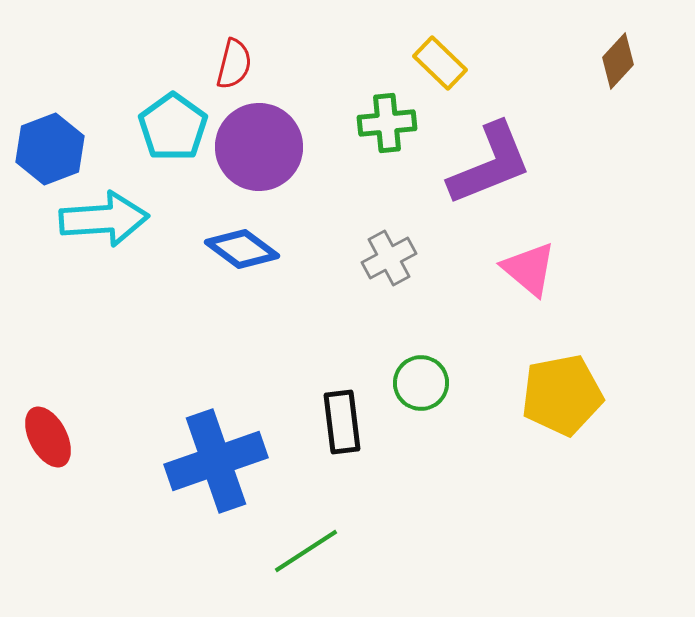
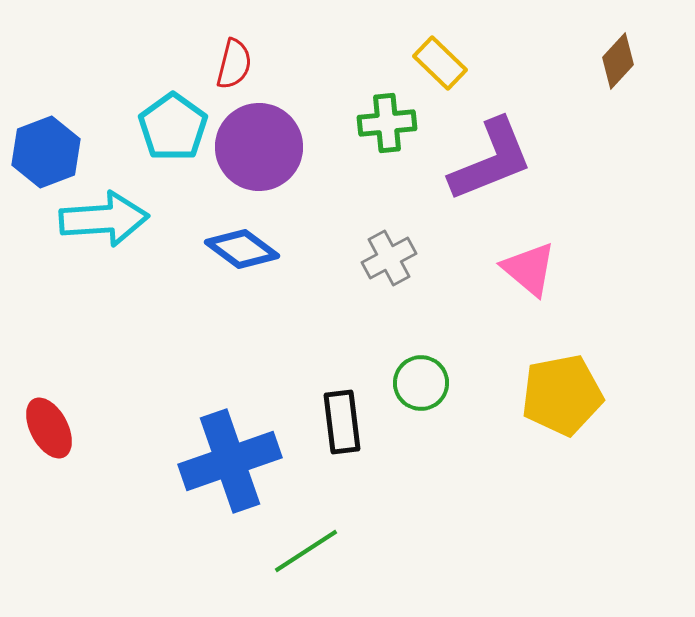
blue hexagon: moved 4 px left, 3 px down
purple L-shape: moved 1 px right, 4 px up
red ellipse: moved 1 px right, 9 px up
blue cross: moved 14 px right
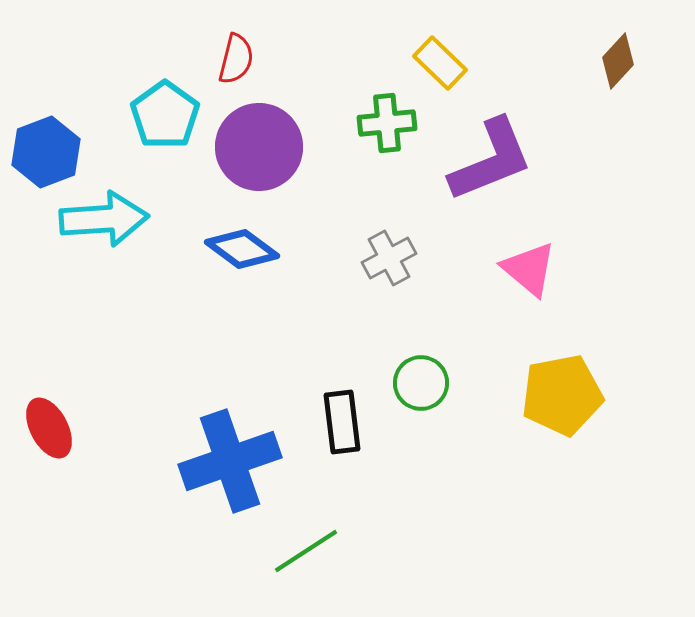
red semicircle: moved 2 px right, 5 px up
cyan pentagon: moved 8 px left, 12 px up
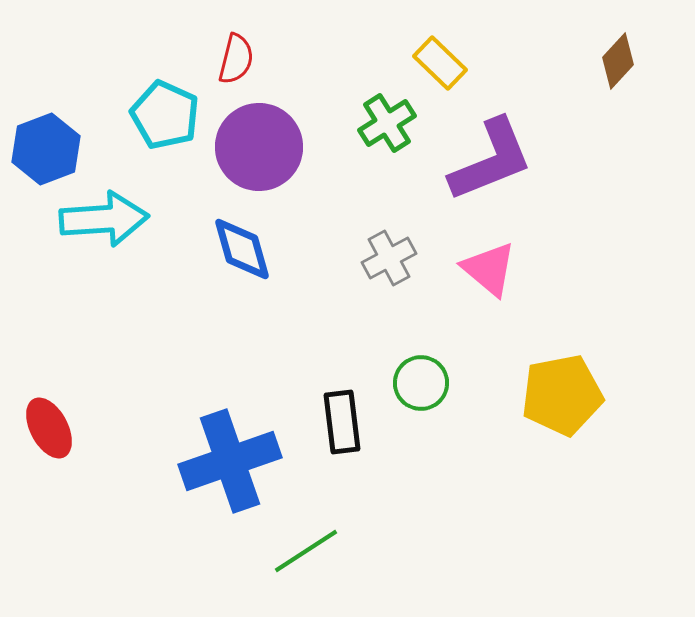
cyan pentagon: rotated 12 degrees counterclockwise
green cross: rotated 26 degrees counterclockwise
blue hexagon: moved 3 px up
blue diamond: rotated 38 degrees clockwise
pink triangle: moved 40 px left
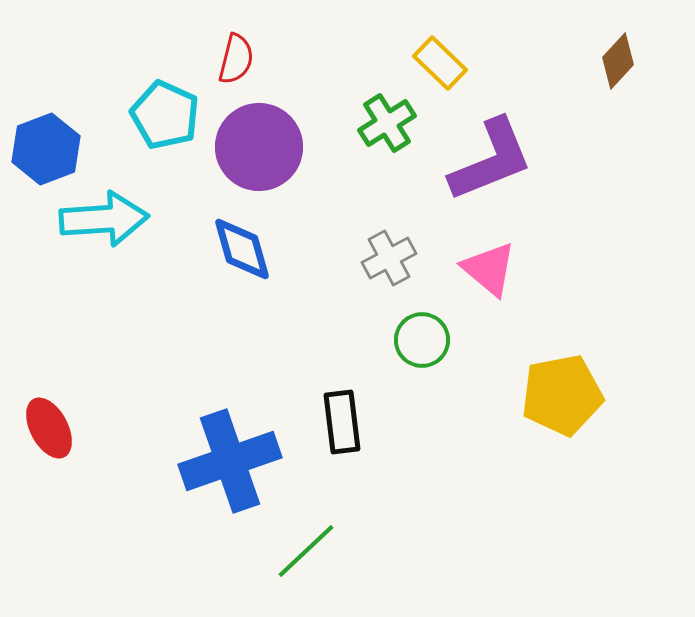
green circle: moved 1 px right, 43 px up
green line: rotated 10 degrees counterclockwise
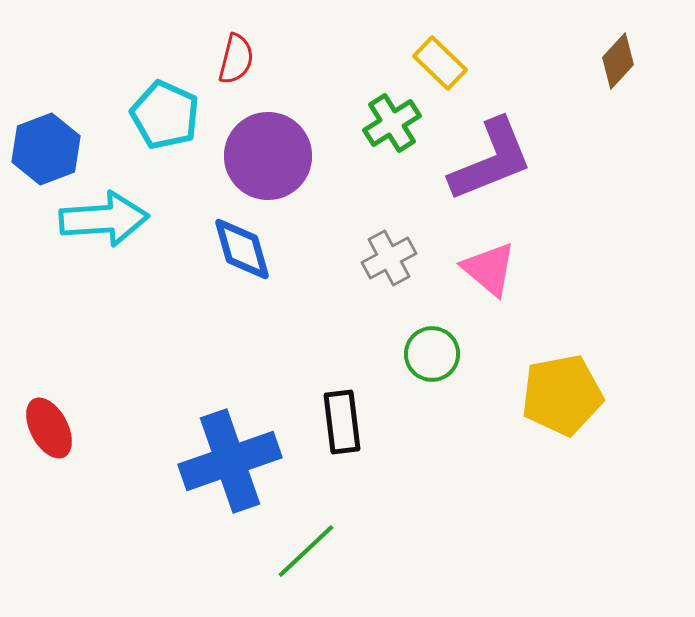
green cross: moved 5 px right
purple circle: moved 9 px right, 9 px down
green circle: moved 10 px right, 14 px down
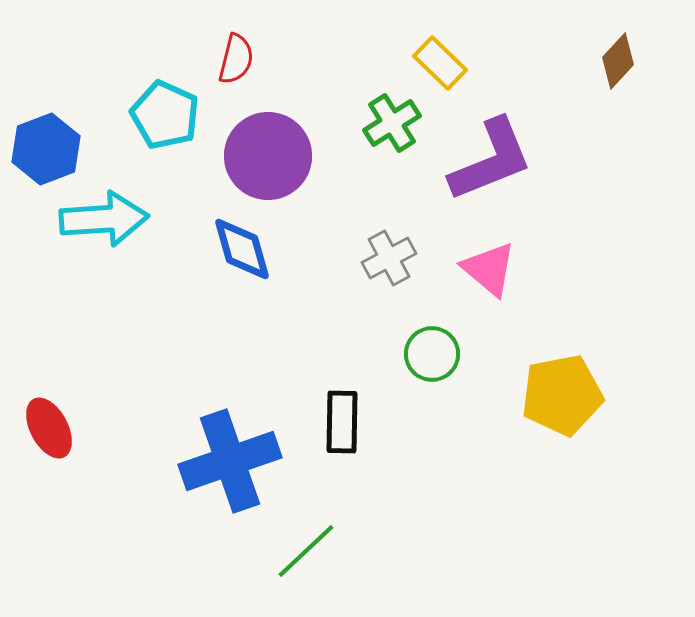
black rectangle: rotated 8 degrees clockwise
